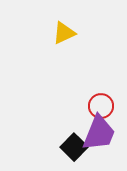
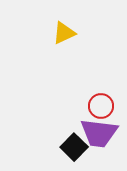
purple trapezoid: rotated 75 degrees clockwise
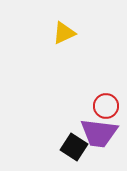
red circle: moved 5 px right
black square: rotated 12 degrees counterclockwise
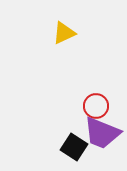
red circle: moved 10 px left
purple trapezoid: moved 3 px right; rotated 15 degrees clockwise
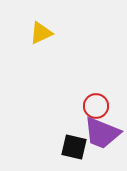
yellow triangle: moved 23 px left
black square: rotated 20 degrees counterclockwise
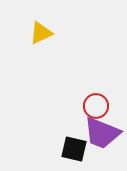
black square: moved 2 px down
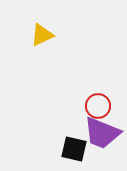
yellow triangle: moved 1 px right, 2 px down
red circle: moved 2 px right
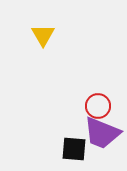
yellow triangle: moved 1 px right; rotated 35 degrees counterclockwise
black square: rotated 8 degrees counterclockwise
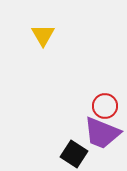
red circle: moved 7 px right
black square: moved 5 px down; rotated 28 degrees clockwise
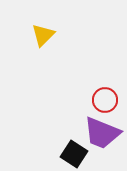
yellow triangle: rotated 15 degrees clockwise
red circle: moved 6 px up
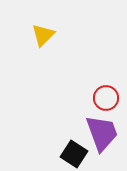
red circle: moved 1 px right, 2 px up
purple trapezoid: rotated 132 degrees counterclockwise
